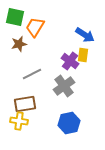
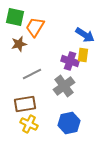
purple cross: rotated 18 degrees counterclockwise
yellow cross: moved 10 px right, 3 px down; rotated 18 degrees clockwise
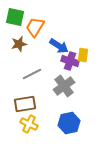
blue arrow: moved 26 px left, 11 px down
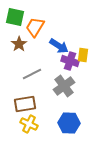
brown star: rotated 21 degrees counterclockwise
blue hexagon: rotated 15 degrees clockwise
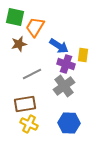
brown star: rotated 21 degrees clockwise
purple cross: moved 4 px left, 3 px down
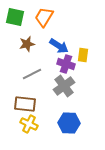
orange trapezoid: moved 9 px right, 10 px up
brown star: moved 8 px right
brown rectangle: rotated 15 degrees clockwise
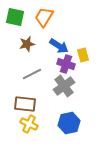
yellow rectangle: rotated 24 degrees counterclockwise
blue hexagon: rotated 15 degrees counterclockwise
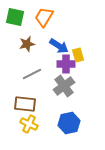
yellow rectangle: moved 5 px left
purple cross: rotated 18 degrees counterclockwise
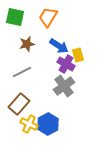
orange trapezoid: moved 4 px right
purple cross: rotated 30 degrees clockwise
gray line: moved 10 px left, 2 px up
brown rectangle: moved 6 px left; rotated 55 degrees counterclockwise
blue hexagon: moved 21 px left, 1 px down; rotated 15 degrees counterclockwise
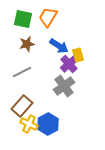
green square: moved 8 px right, 2 px down
purple cross: moved 3 px right; rotated 18 degrees clockwise
brown rectangle: moved 3 px right, 2 px down
